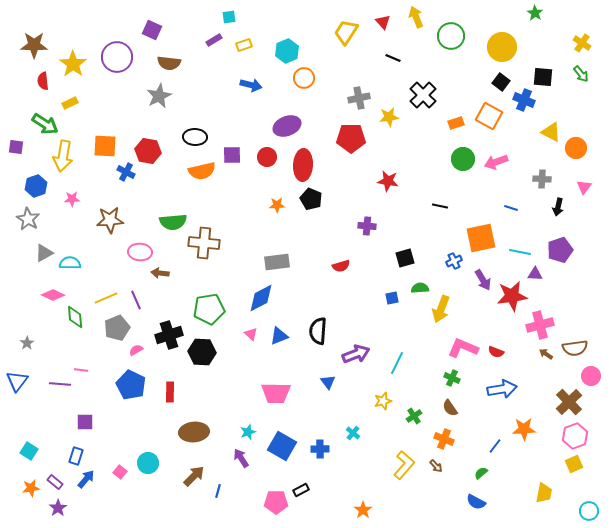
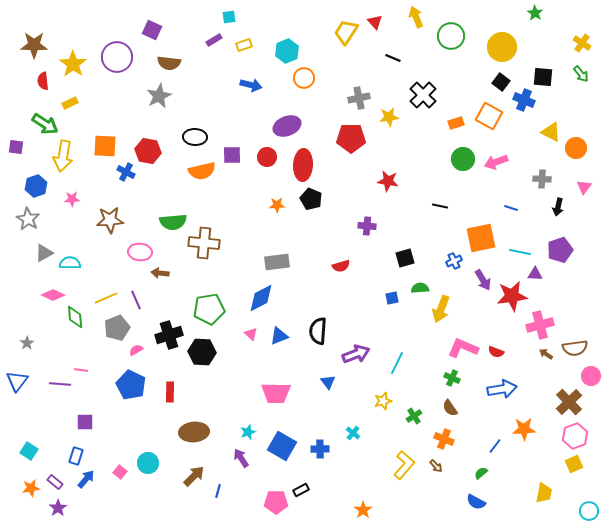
red triangle at (383, 22): moved 8 px left
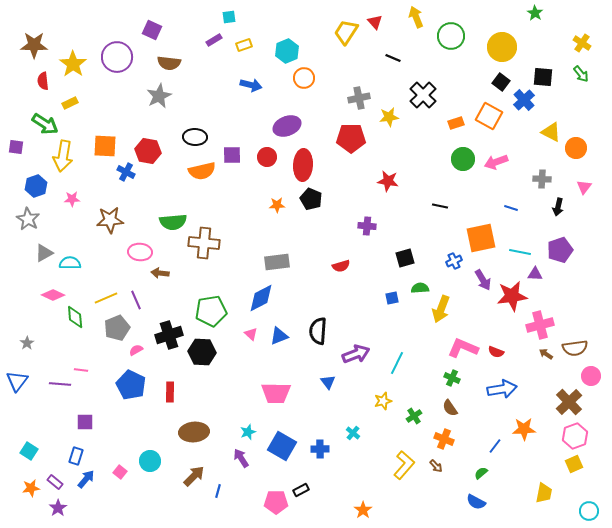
blue cross at (524, 100): rotated 25 degrees clockwise
green pentagon at (209, 309): moved 2 px right, 2 px down
cyan circle at (148, 463): moved 2 px right, 2 px up
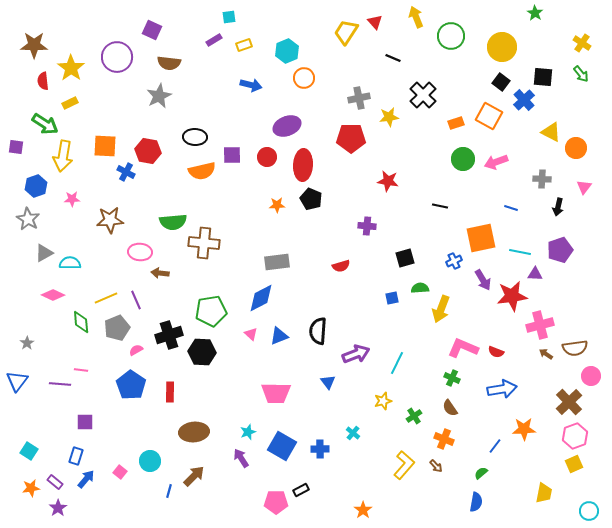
yellow star at (73, 64): moved 2 px left, 4 px down
green diamond at (75, 317): moved 6 px right, 5 px down
blue pentagon at (131, 385): rotated 8 degrees clockwise
blue line at (218, 491): moved 49 px left
blue semicircle at (476, 502): rotated 108 degrees counterclockwise
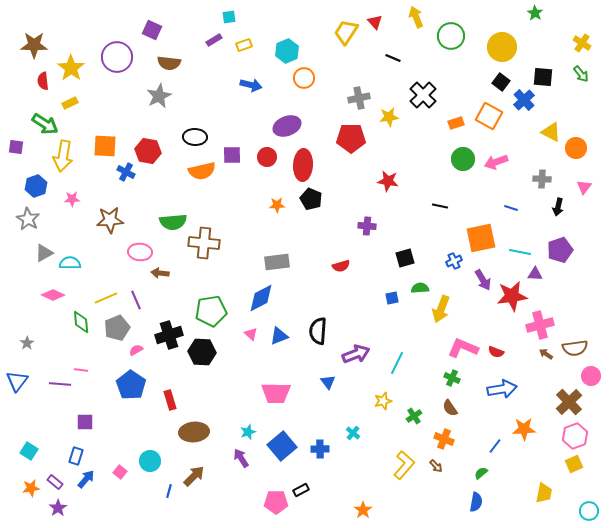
red rectangle at (170, 392): moved 8 px down; rotated 18 degrees counterclockwise
blue square at (282, 446): rotated 20 degrees clockwise
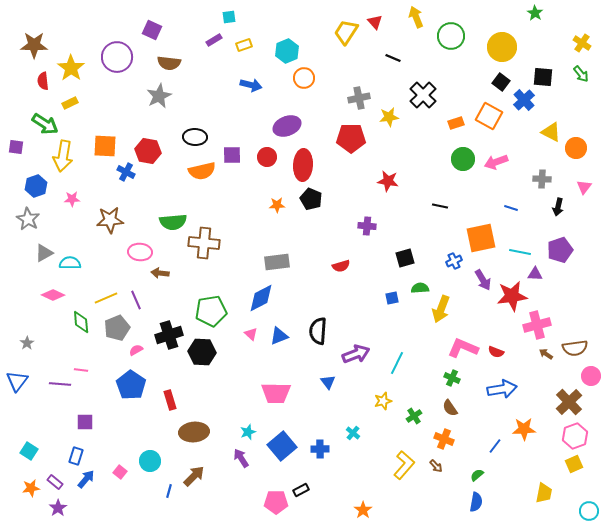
pink cross at (540, 325): moved 3 px left
green semicircle at (481, 473): moved 4 px left, 2 px down
